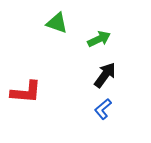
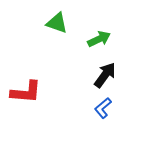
blue L-shape: moved 1 px up
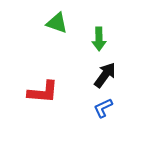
green arrow: rotated 115 degrees clockwise
red L-shape: moved 17 px right
blue L-shape: rotated 15 degrees clockwise
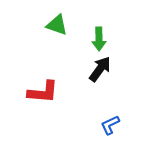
green triangle: moved 2 px down
black arrow: moved 5 px left, 6 px up
blue L-shape: moved 7 px right, 17 px down
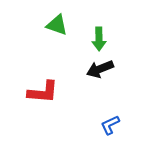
black arrow: rotated 148 degrees counterclockwise
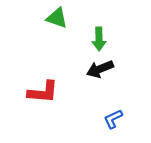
green triangle: moved 7 px up
blue L-shape: moved 3 px right, 6 px up
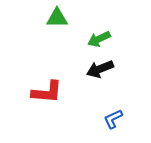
green triangle: rotated 20 degrees counterclockwise
green arrow: rotated 65 degrees clockwise
red L-shape: moved 4 px right
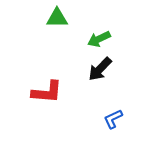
black arrow: rotated 24 degrees counterclockwise
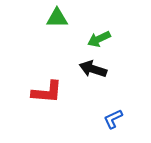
black arrow: moved 7 px left; rotated 64 degrees clockwise
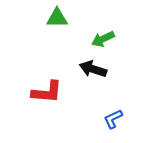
green arrow: moved 4 px right
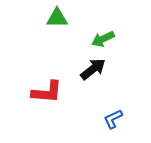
black arrow: rotated 124 degrees clockwise
